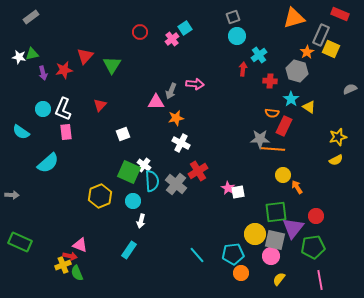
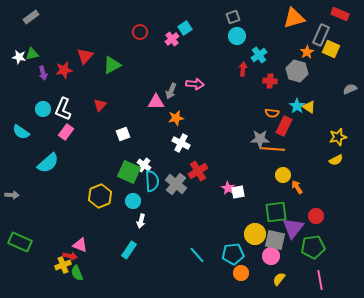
green triangle at (112, 65): rotated 30 degrees clockwise
cyan star at (291, 99): moved 6 px right, 7 px down
pink rectangle at (66, 132): rotated 42 degrees clockwise
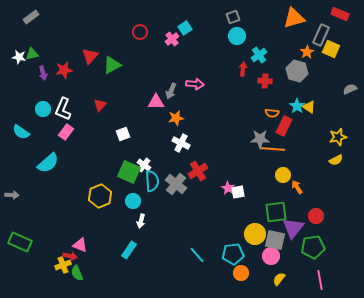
red triangle at (85, 56): moved 5 px right
red cross at (270, 81): moved 5 px left
